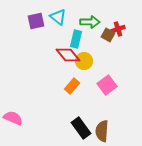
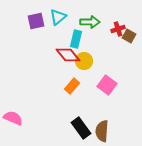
cyan triangle: rotated 42 degrees clockwise
brown square: moved 21 px right, 1 px down
pink square: rotated 18 degrees counterclockwise
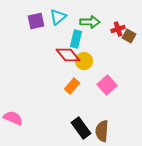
pink square: rotated 12 degrees clockwise
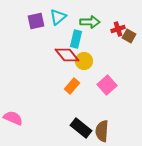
red diamond: moved 1 px left
black rectangle: rotated 15 degrees counterclockwise
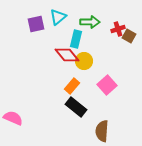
purple square: moved 3 px down
black rectangle: moved 5 px left, 21 px up
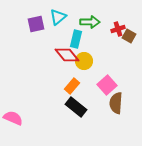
brown semicircle: moved 14 px right, 28 px up
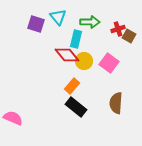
cyan triangle: rotated 30 degrees counterclockwise
purple square: rotated 30 degrees clockwise
pink square: moved 2 px right, 22 px up; rotated 12 degrees counterclockwise
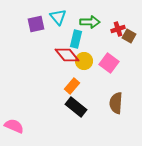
purple square: rotated 30 degrees counterclockwise
pink semicircle: moved 1 px right, 8 px down
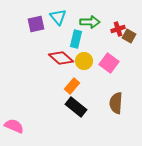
red diamond: moved 6 px left, 3 px down; rotated 10 degrees counterclockwise
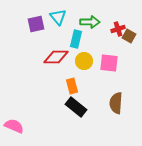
red diamond: moved 5 px left, 1 px up; rotated 40 degrees counterclockwise
pink square: rotated 30 degrees counterclockwise
orange rectangle: rotated 56 degrees counterclockwise
